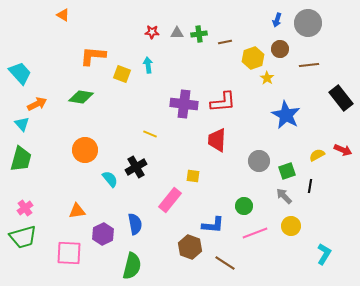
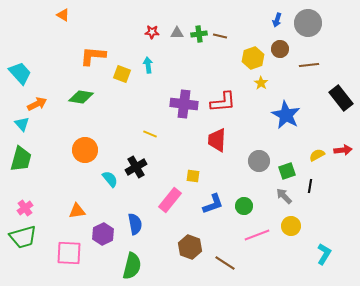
brown line at (225, 42): moved 5 px left, 6 px up; rotated 24 degrees clockwise
yellow star at (267, 78): moved 6 px left, 5 px down
red arrow at (343, 150): rotated 30 degrees counterclockwise
blue L-shape at (213, 225): moved 21 px up; rotated 25 degrees counterclockwise
pink line at (255, 233): moved 2 px right, 2 px down
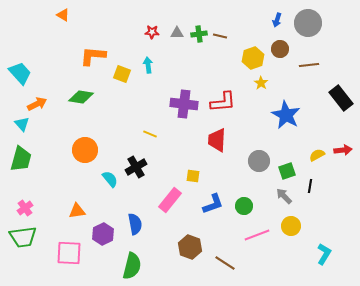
green trapezoid at (23, 237): rotated 8 degrees clockwise
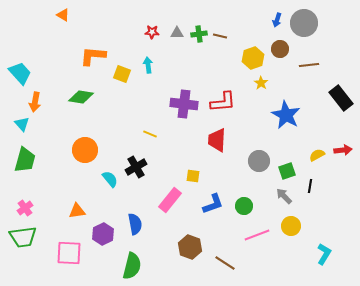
gray circle at (308, 23): moved 4 px left
orange arrow at (37, 104): moved 2 px left, 2 px up; rotated 126 degrees clockwise
green trapezoid at (21, 159): moved 4 px right, 1 px down
